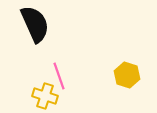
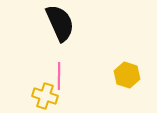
black semicircle: moved 25 px right, 1 px up
pink line: rotated 20 degrees clockwise
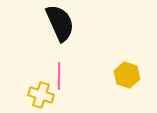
yellow cross: moved 4 px left, 1 px up
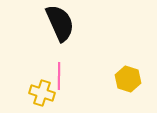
yellow hexagon: moved 1 px right, 4 px down
yellow cross: moved 1 px right, 2 px up
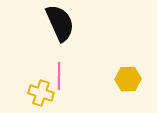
yellow hexagon: rotated 20 degrees counterclockwise
yellow cross: moved 1 px left
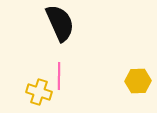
yellow hexagon: moved 10 px right, 2 px down
yellow cross: moved 2 px left, 1 px up
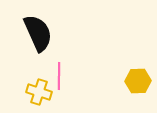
black semicircle: moved 22 px left, 10 px down
